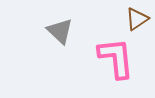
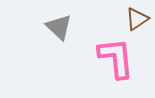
gray triangle: moved 1 px left, 4 px up
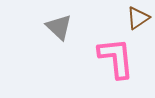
brown triangle: moved 1 px right, 1 px up
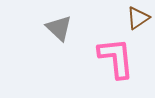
gray triangle: moved 1 px down
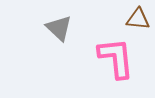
brown triangle: moved 1 px down; rotated 40 degrees clockwise
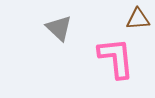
brown triangle: rotated 10 degrees counterclockwise
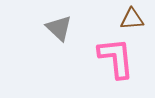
brown triangle: moved 6 px left
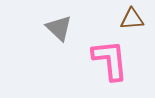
pink L-shape: moved 6 px left, 2 px down
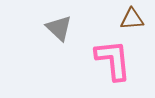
pink L-shape: moved 3 px right
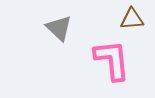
pink L-shape: moved 1 px left
